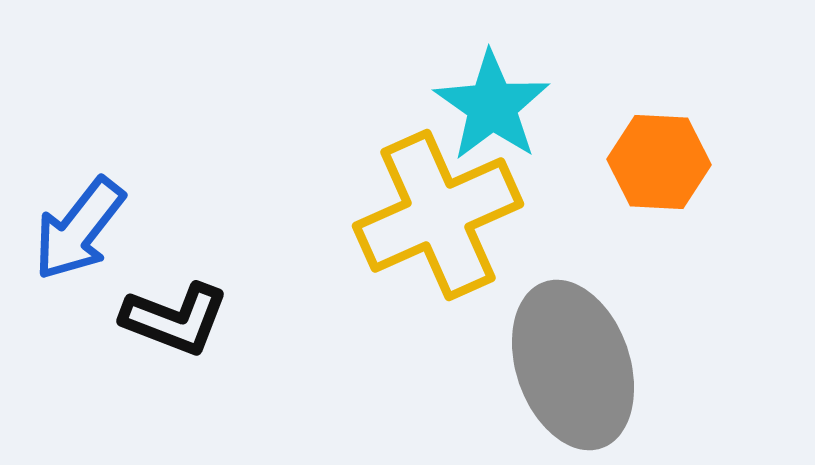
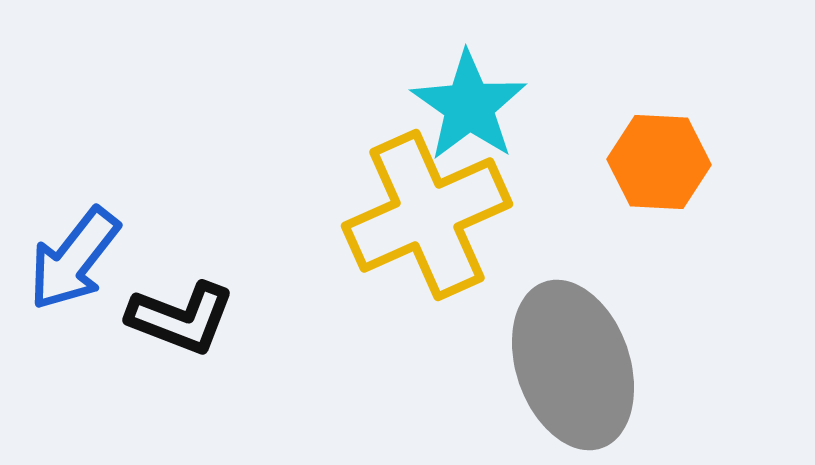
cyan star: moved 23 px left
yellow cross: moved 11 px left
blue arrow: moved 5 px left, 30 px down
black L-shape: moved 6 px right, 1 px up
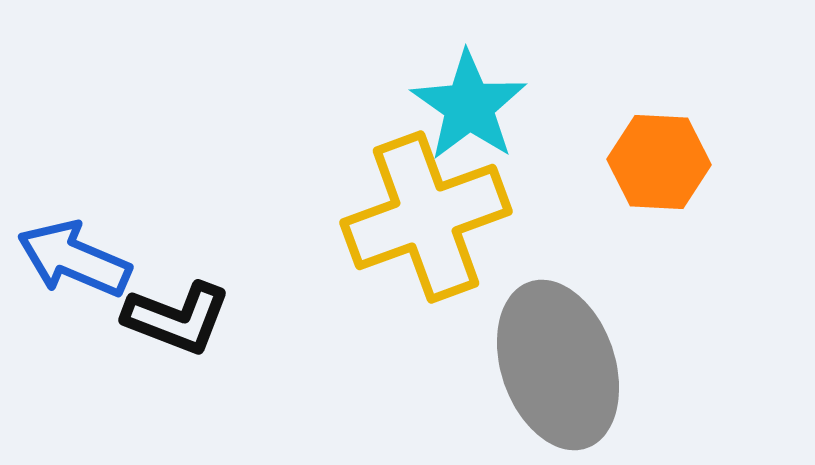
yellow cross: moved 1 px left, 2 px down; rotated 4 degrees clockwise
blue arrow: rotated 75 degrees clockwise
black L-shape: moved 4 px left
gray ellipse: moved 15 px left
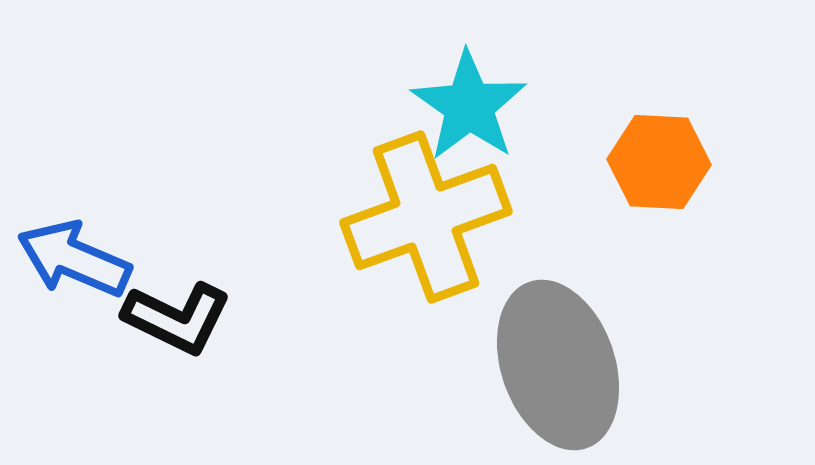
black L-shape: rotated 5 degrees clockwise
